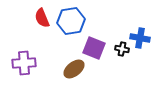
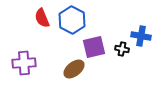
blue hexagon: moved 1 px right, 1 px up; rotated 24 degrees counterclockwise
blue cross: moved 1 px right, 2 px up
purple square: moved 1 px up; rotated 35 degrees counterclockwise
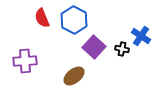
blue hexagon: moved 2 px right
blue cross: rotated 24 degrees clockwise
purple square: rotated 35 degrees counterclockwise
purple cross: moved 1 px right, 2 px up
brown ellipse: moved 7 px down
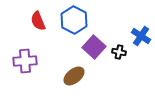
red semicircle: moved 4 px left, 3 px down
black cross: moved 3 px left, 3 px down
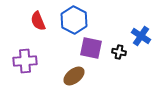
purple square: moved 3 px left, 1 px down; rotated 30 degrees counterclockwise
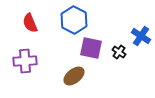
red semicircle: moved 8 px left, 2 px down
black cross: rotated 24 degrees clockwise
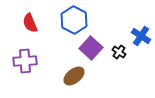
purple square: rotated 30 degrees clockwise
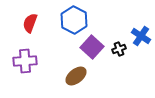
red semicircle: rotated 42 degrees clockwise
purple square: moved 1 px right, 1 px up
black cross: moved 3 px up; rotated 32 degrees clockwise
brown ellipse: moved 2 px right
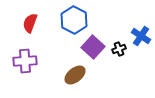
purple square: moved 1 px right
brown ellipse: moved 1 px left, 1 px up
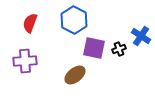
purple square: moved 1 px right, 1 px down; rotated 30 degrees counterclockwise
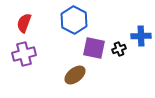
red semicircle: moved 6 px left
blue cross: rotated 36 degrees counterclockwise
purple cross: moved 1 px left, 7 px up; rotated 10 degrees counterclockwise
